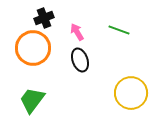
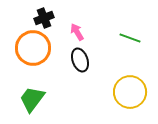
green line: moved 11 px right, 8 px down
yellow circle: moved 1 px left, 1 px up
green trapezoid: moved 1 px up
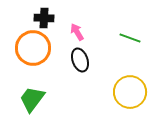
black cross: rotated 24 degrees clockwise
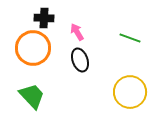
green trapezoid: moved 3 px up; rotated 100 degrees clockwise
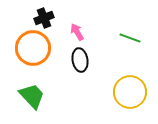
black cross: rotated 24 degrees counterclockwise
black ellipse: rotated 10 degrees clockwise
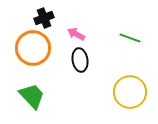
pink arrow: moved 1 px left, 2 px down; rotated 30 degrees counterclockwise
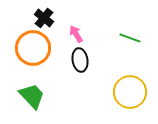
black cross: rotated 30 degrees counterclockwise
pink arrow: rotated 30 degrees clockwise
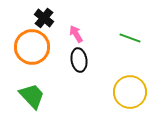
orange circle: moved 1 px left, 1 px up
black ellipse: moved 1 px left
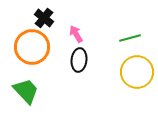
green line: rotated 35 degrees counterclockwise
black ellipse: rotated 15 degrees clockwise
yellow circle: moved 7 px right, 20 px up
green trapezoid: moved 6 px left, 5 px up
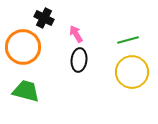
black cross: rotated 12 degrees counterclockwise
green line: moved 2 px left, 2 px down
orange circle: moved 9 px left
yellow circle: moved 5 px left
green trapezoid: rotated 32 degrees counterclockwise
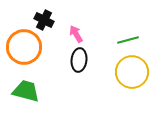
black cross: moved 2 px down
orange circle: moved 1 px right
